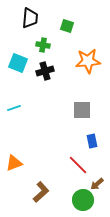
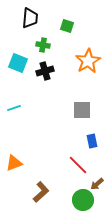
orange star: rotated 25 degrees counterclockwise
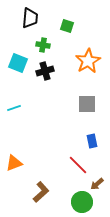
gray square: moved 5 px right, 6 px up
green circle: moved 1 px left, 2 px down
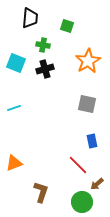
cyan square: moved 2 px left
black cross: moved 2 px up
gray square: rotated 12 degrees clockwise
brown L-shape: rotated 30 degrees counterclockwise
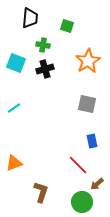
cyan line: rotated 16 degrees counterclockwise
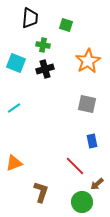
green square: moved 1 px left, 1 px up
red line: moved 3 px left, 1 px down
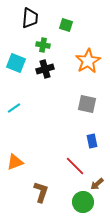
orange triangle: moved 1 px right, 1 px up
green circle: moved 1 px right
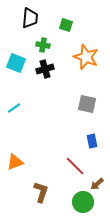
orange star: moved 2 px left, 4 px up; rotated 20 degrees counterclockwise
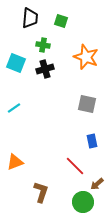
green square: moved 5 px left, 4 px up
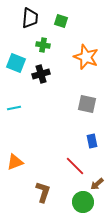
black cross: moved 4 px left, 5 px down
cyan line: rotated 24 degrees clockwise
brown L-shape: moved 2 px right
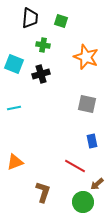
cyan square: moved 2 px left, 1 px down
red line: rotated 15 degrees counterclockwise
